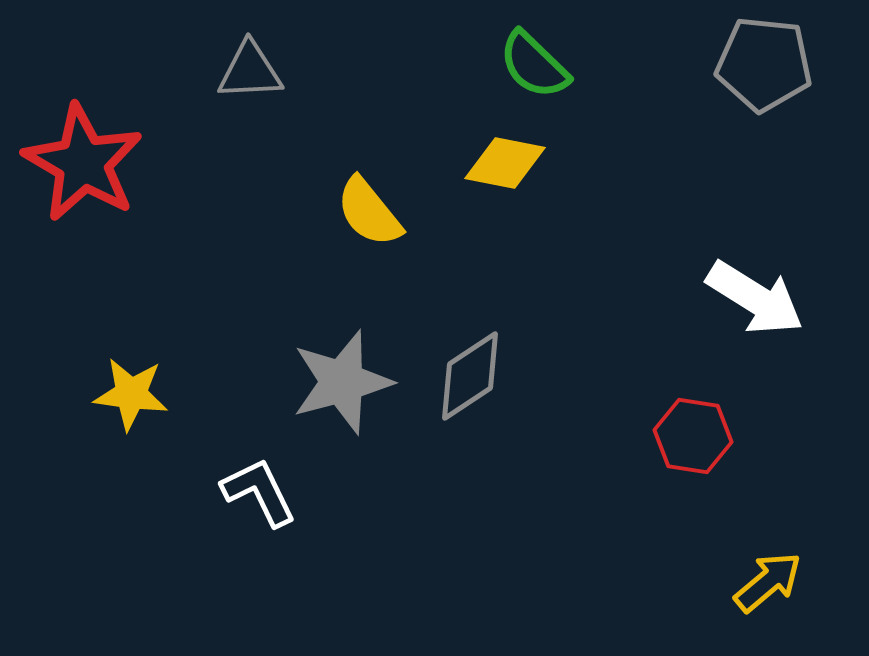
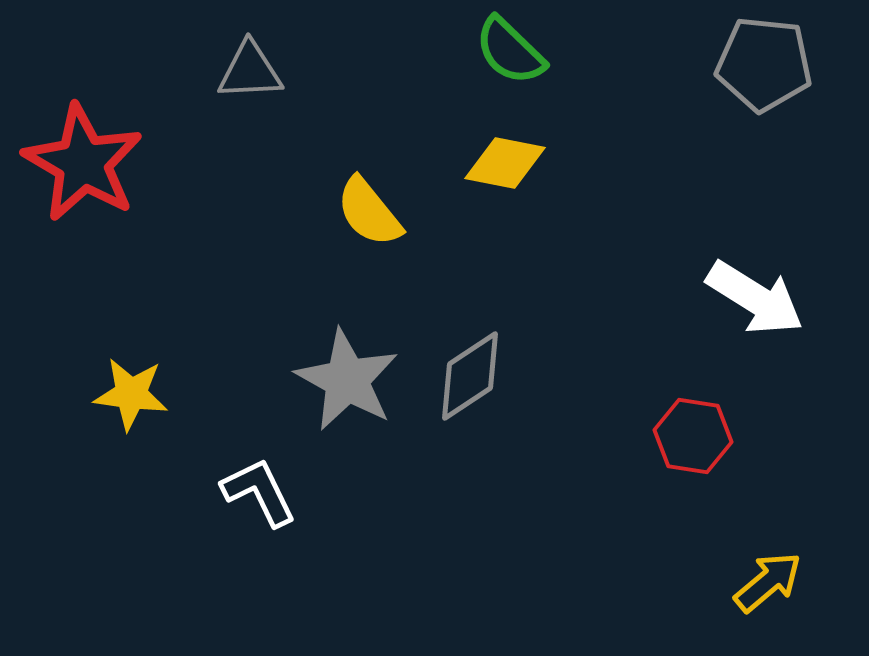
green semicircle: moved 24 px left, 14 px up
gray star: moved 5 px right, 2 px up; rotated 28 degrees counterclockwise
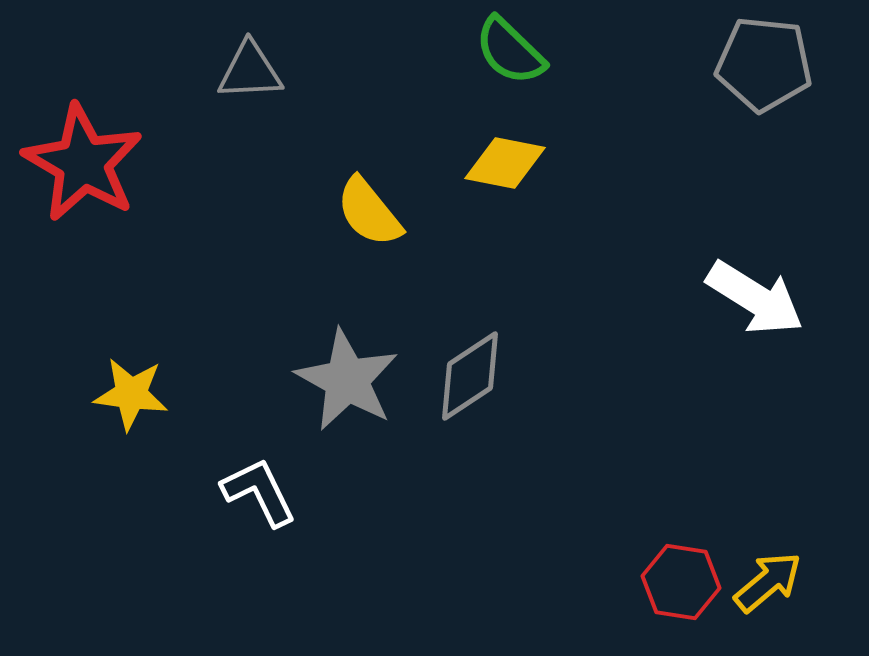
red hexagon: moved 12 px left, 146 px down
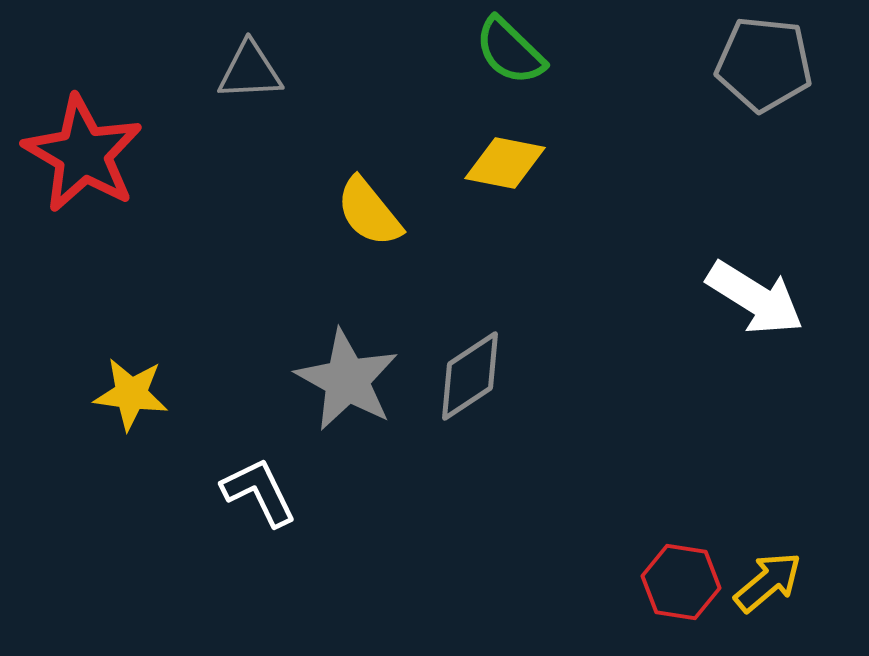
red star: moved 9 px up
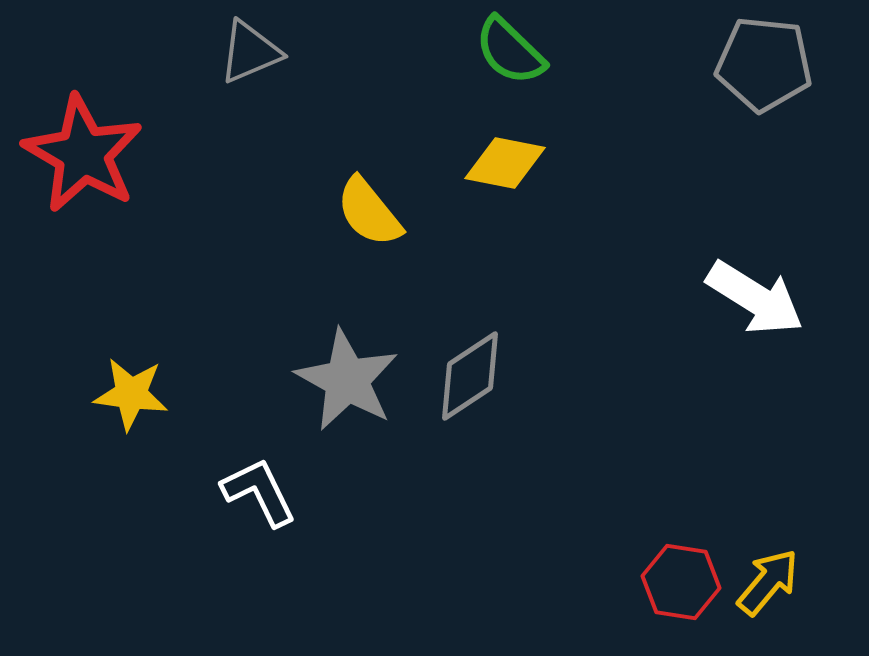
gray triangle: moved 19 px up; rotated 20 degrees counterclockwise
yellow arrow: rotated 10 degrees counterclockwise
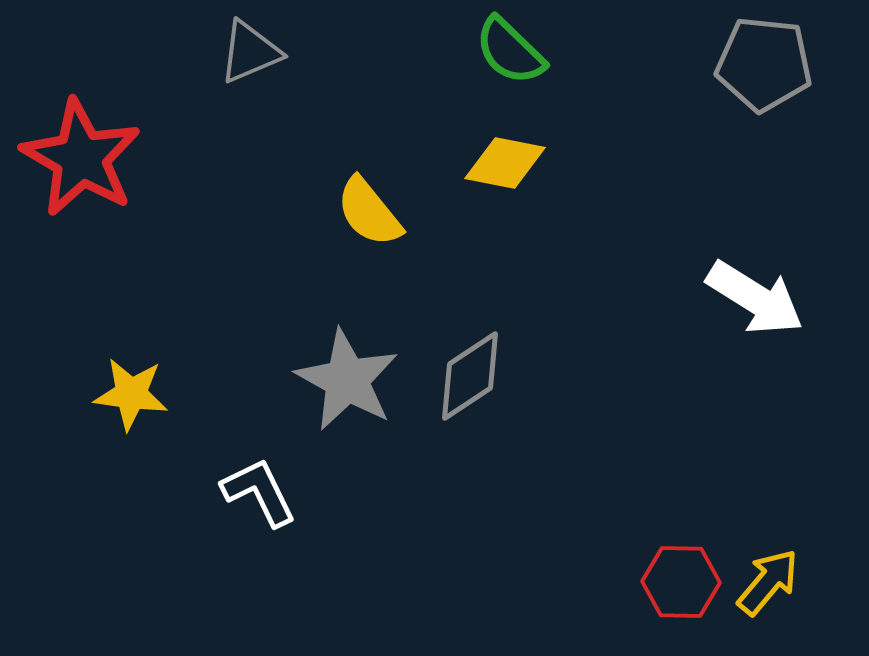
red star: moved 2 px left, 4 px down
red hexagon: rotated 8 degrees counterclockwise
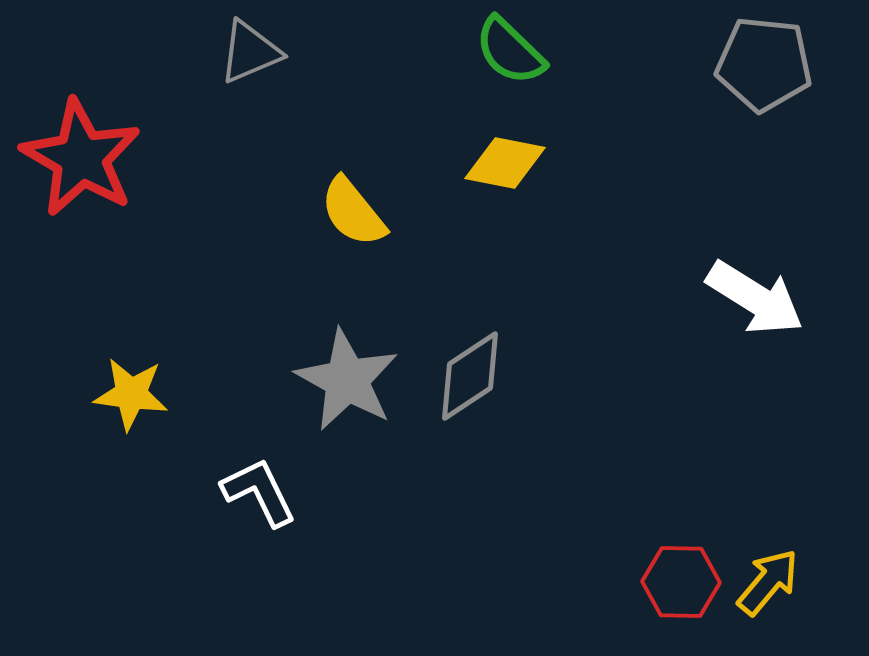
yellow semicircle: moved 16 px left
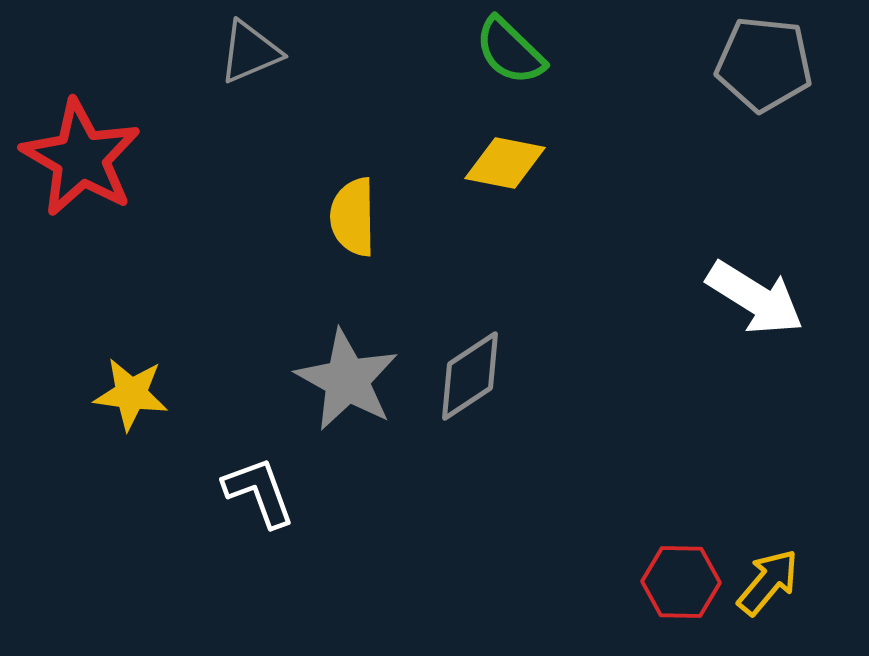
yellow semicircle: moved 5 px down; rotated 38 degrees clockwise
white L-shape: rotated 6 degrees clockwise
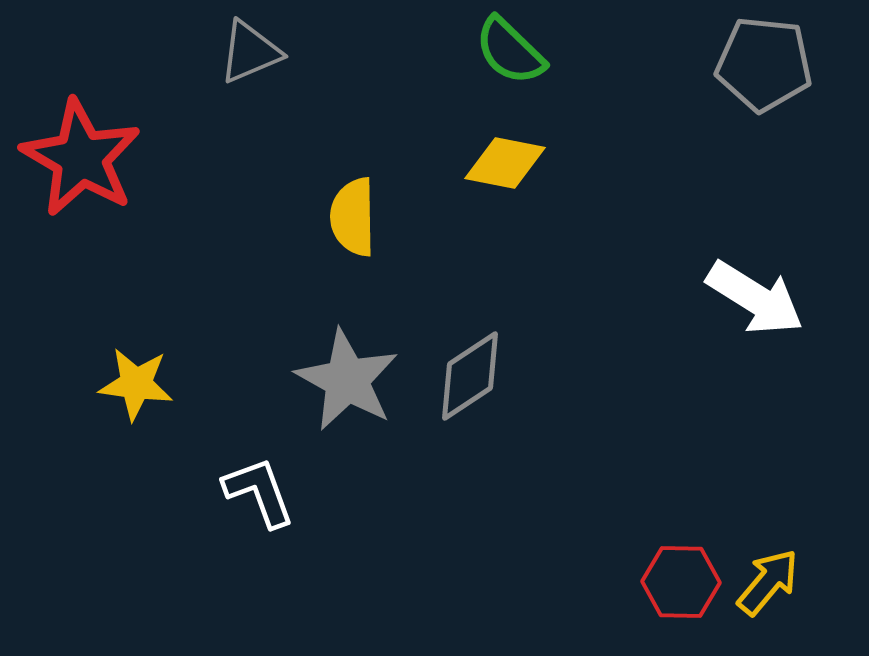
yellow star: moved 5 px right, 10 px up
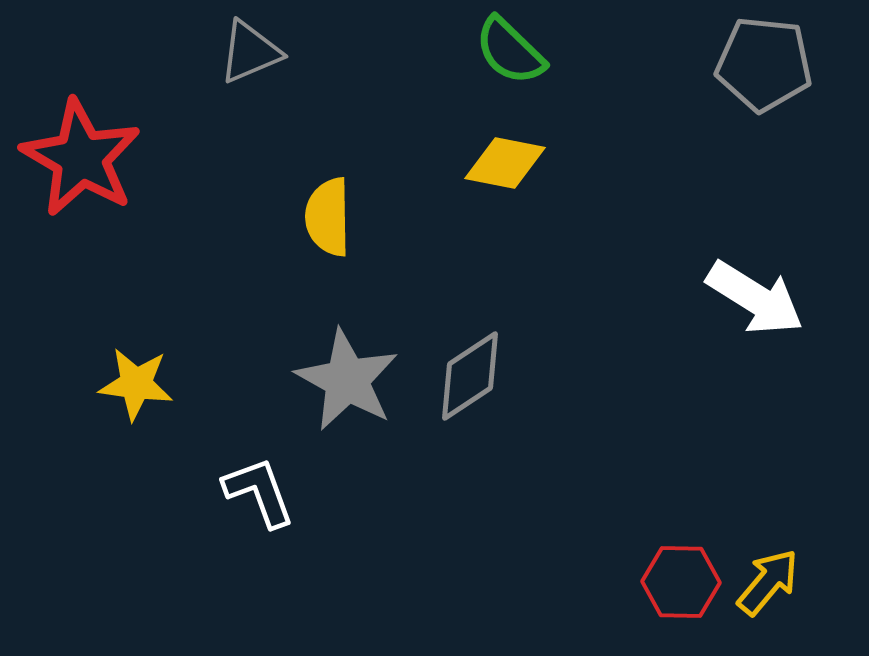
yellow semicircle: moved 25 px left
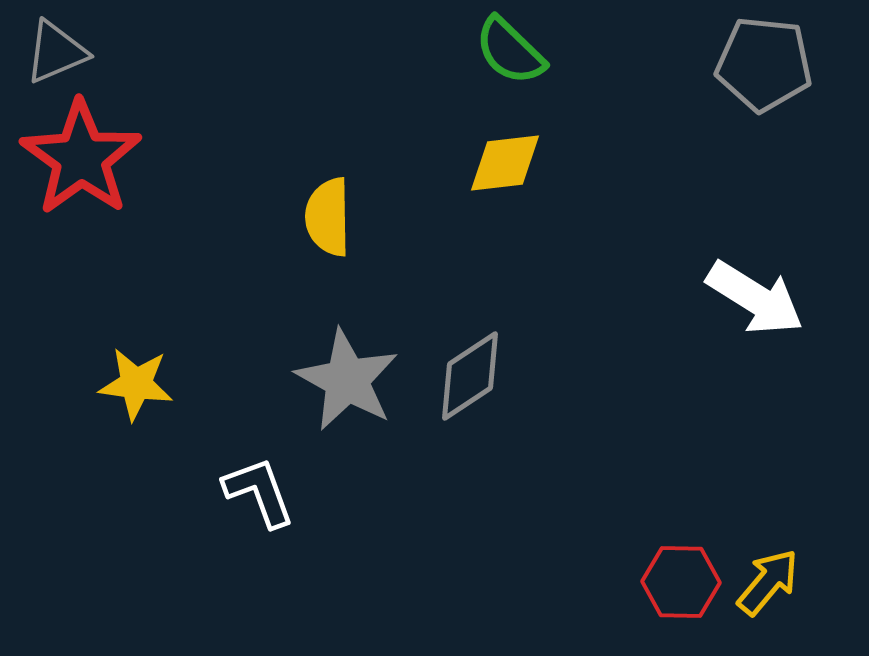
gray triangle: moved 194 px left
red star: rotated 6 degrees clockwise
yellow diamond: rotated 18 degrees counterclockwise
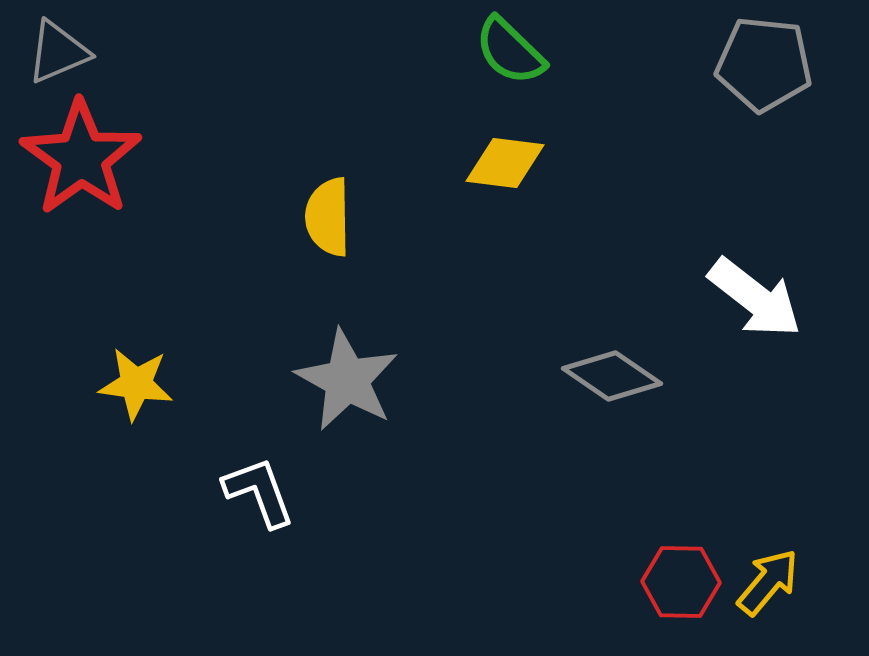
gray triangle: moved 2 px right
yellow diamond: rotated 14 degrees clockwise
white arrow: rotated 6 degrees clockwise
gray diamond: moved 142 px right; rotated 68 degrees clockwise
